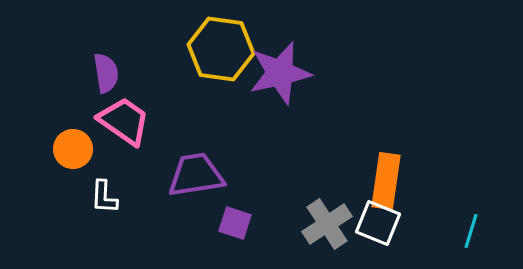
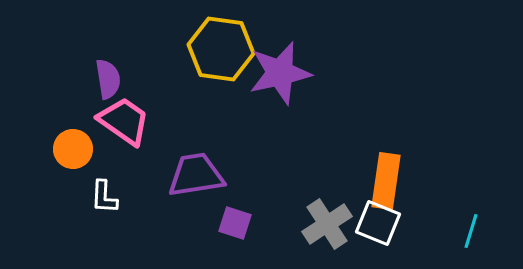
purple semicircle: moved 2 px right, 6 px down
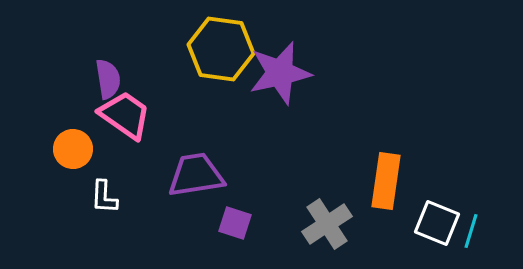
pink trapezoid: moved 1 px right, 6 px up
white square: moved 59 px right
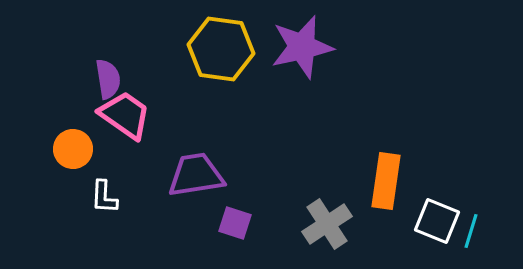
purple star: moved 22 px right, 26 px up
white square: moved 2 px up
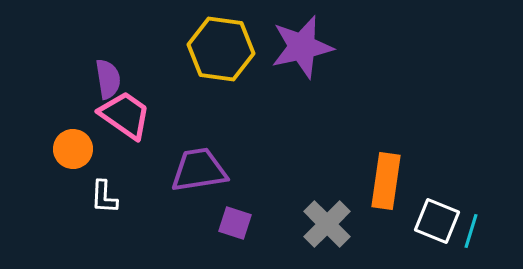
purple trapezoid: moved 3 px right, 5 px up
gray cross: rotated 12 degrees counterclockwise
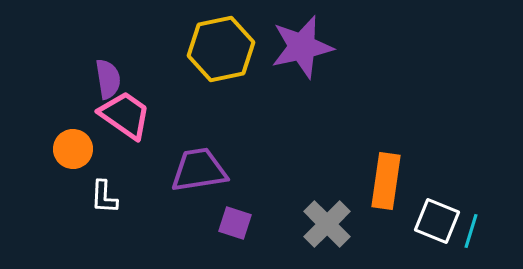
yellow hexagon: rotated 20 degrees counterclockwise
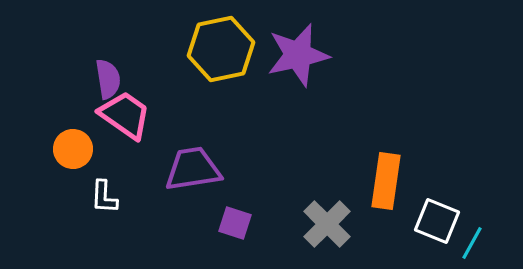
purple star: moved 4 px left, 8 px down
purple trapezoid: moved 6 px left, 1 px up
cyan line: moved 1 px right, 12 px down; rotated 12 degrees clockwise
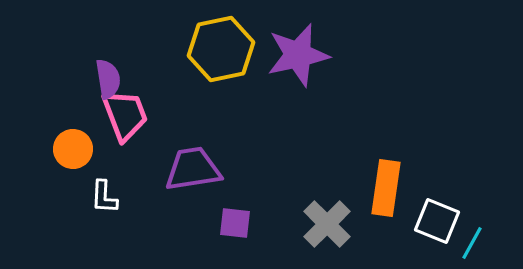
pink trapezoid: rotated 34 degrees clockwise
orange rectangle: moved 7 px down
purple square: rotated 12 degrees counterclockwise
